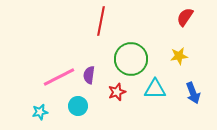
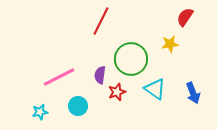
red line: rotated 16 degrees clockwise
yellow star: moved 9 px left, 12 px up
purple semicircle: moved 11 px right
cyan triangle: rotated 35 degrees clockwise
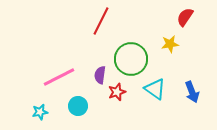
blue arrow: moved 1 px left, 1 px up
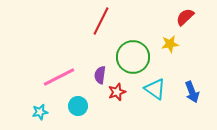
red semicircle: rotated 12 degrees clockwise
green circle: moved 2 px right, 2 px up
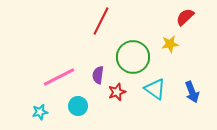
purple semicircle: moved 2 px left
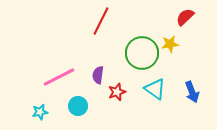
green circle: moved 9 px right, 4 px up
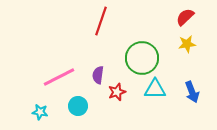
red line: rotated 8 degrees counterclockwise
yellow star: moved 17 px right
green circle: moved 5 px down
cyan triangle: rotated 35 degrees counterclockwise
cyan star: rotated 21 degrees clockwise
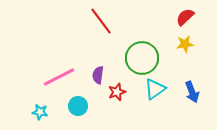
red line: rotated 56 degrees counterclockwise
yellow star: moved 2 px left
cyan triangle: rotated 35 degrees counterclockwise
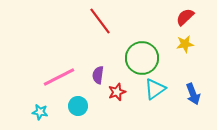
red line: moved 1 px left
blue arrow: moved 1 px right, 2 px down
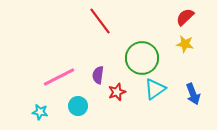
yellow star: rotated 18 degrees clockwise
